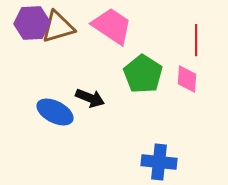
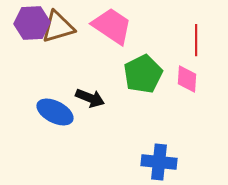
green pentagon: rotated 12 degrees clockwise
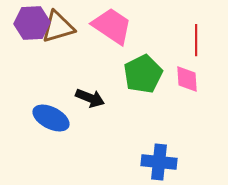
pink diamond: rotated 8 degrees counterclockwise
blue ellipse: moved 4 px left, 6 px down
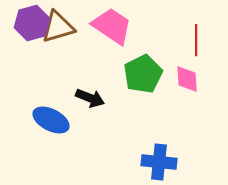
purple hexagon: rotated 12 degrees counterclockwise
blue ellipse: moved 2 px down
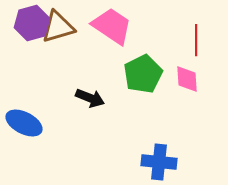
blue ellipse: moved 27 px left, 3 px down
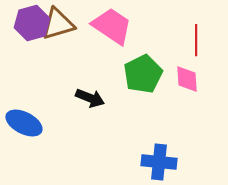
brown triangle: moved 3 px up
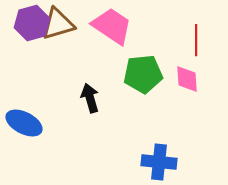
green pentagon: rotated 21 degrees clockwise
black arrow: rotated 128 degrees counterclockwise
